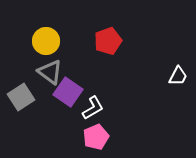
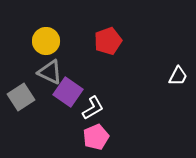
gray triangle: rotated 12 degrees counterclockwise
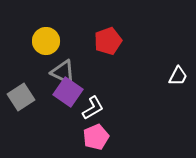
gray triangle: moved 13 px right
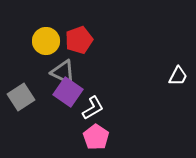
red pentagon: moved 29 px left, 1 px up
pink pentagon: rotated 15 degrees counterclockwise
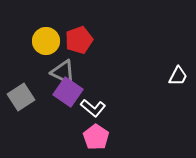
white L-shape: rotated 70 degrees clockwise
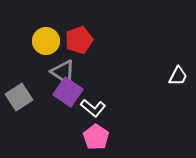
gray triangle: rotated 8 degrees clockwise
gray square: moved 2 px left
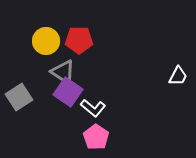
red pentagon: rotated 20 degrees clockwise
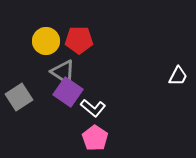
pink pentagon: moved 1 px left, 1 px down
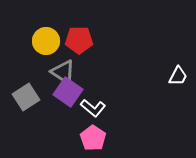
gray square: moved 7 px right
pink pentagon: moved 2 px left
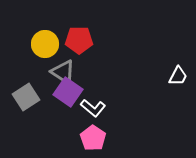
yellow circle: moved 1 px left, 3 px down
